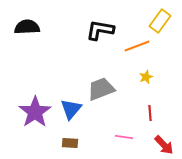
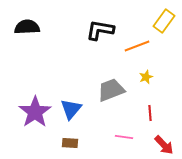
yellow rectangle: moved 4 px right
gray trapezoid: moved 10 px right, 1 px down
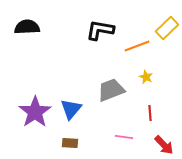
yellow rectangle: moved 3 px right, 7 px down; rotated 10 degrees clockwise
yellow star: rotated 24 degrees counterclockwise
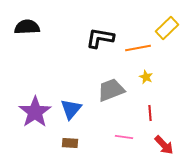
black L-shape: moved 8 px down
orange line: moved 1 px right, 2 px down; rotated 10 degrees clockwise
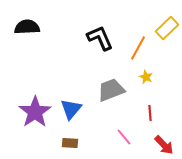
black L-shape: rotated 56 degrees clockwise
orange line: rotated 50 degrees counterclockwise
pink line: rotated 42 degrees clockwise
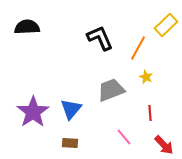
yellow rectangle: moved 1 px left, 3 px up
purple star: moved 2 px left
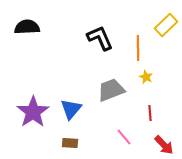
orange line: rotated 30 degrees counterclockwise
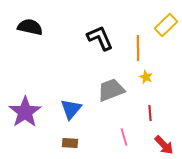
black semicircle: moved 3 px right; rotated 15 degrees clockwise
purple star: moved 8 px left
pink line: rotated 24 degrees clockwise
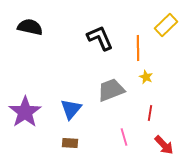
red line: rotated 14 degrees clockwise
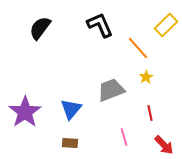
black semicircle: moved 10 px right, 1 px down; rotated 65 degrees counterclockwise
black L-shape: moved 13 px up
orange line: rotated 40 degrees counterclockwise
yellow star: rotated 16 degrees clockwise
red line: rotated 21 degrees counterclockwise
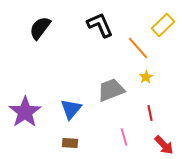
yellow rectangle: moved 3 px left
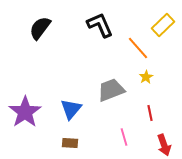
red arrow: rotated 25 degrees clockwise
